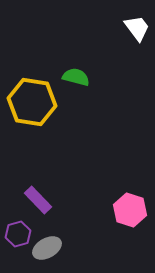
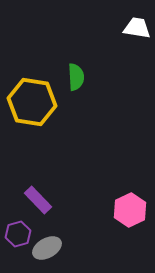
white trapezoid: rotated 44 degrees counterclockwise
green semicircle: rotated 72 degrees clockwise
pink hexagon: rotated 16 degrees clockwise
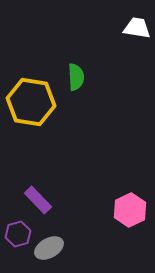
yellow hexagon: moved 1 px left
gray ellipse: moved 2 px right
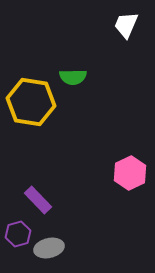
white trapezoid: moved 11 px left, 3 px up; rotated 76 degrees counterclockwise
green semicircle: moved 3 px left; rotated 92 degrees clockwise
pink hexagon: moved 37 px up
gray ellipse: rotated 16 degrees clockwise
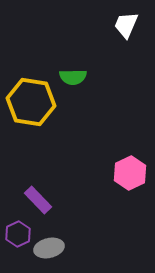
purple hexagon: rotated 10 degrees counterclockwise
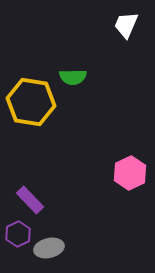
purple rectangle: moved 8 px left
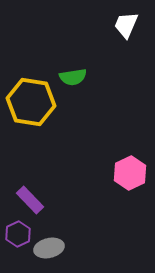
green semicircle: rotated 8 degrees counterclockwise
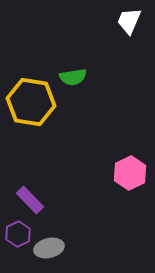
white trapezoid: moved 3 px right, 4 px up
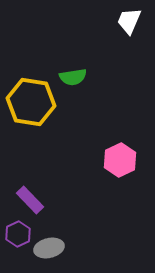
pink hexagon: moved 10 px left, 13 px up
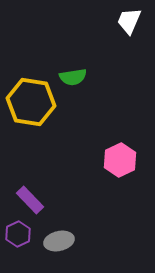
gray ellipse: moved 10 px right, 7 px up
